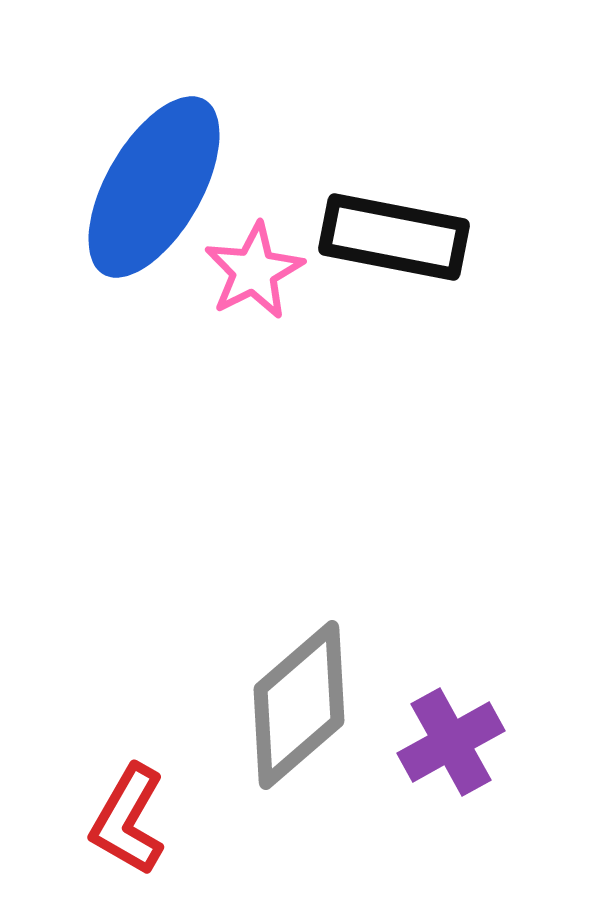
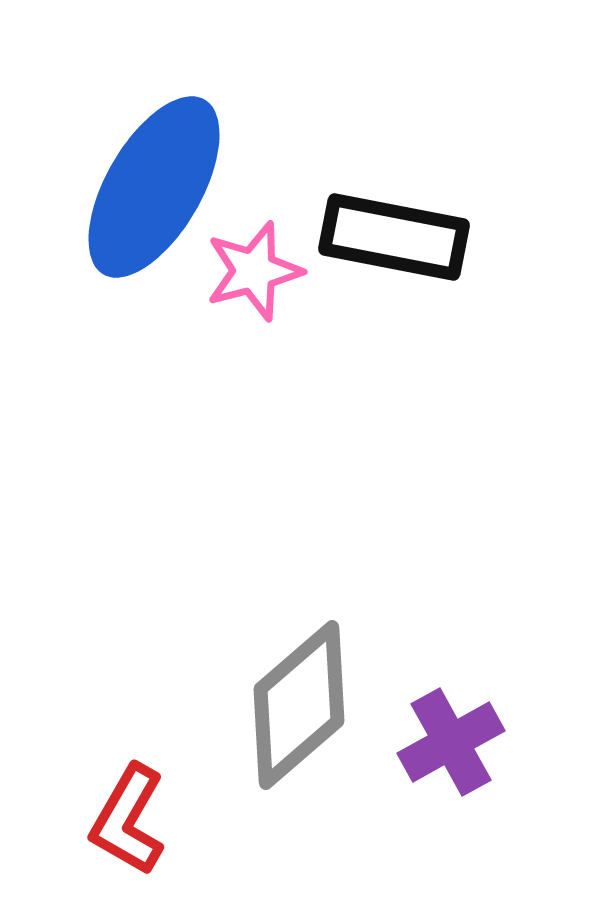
pink star: rotated 12 degrees clockwise
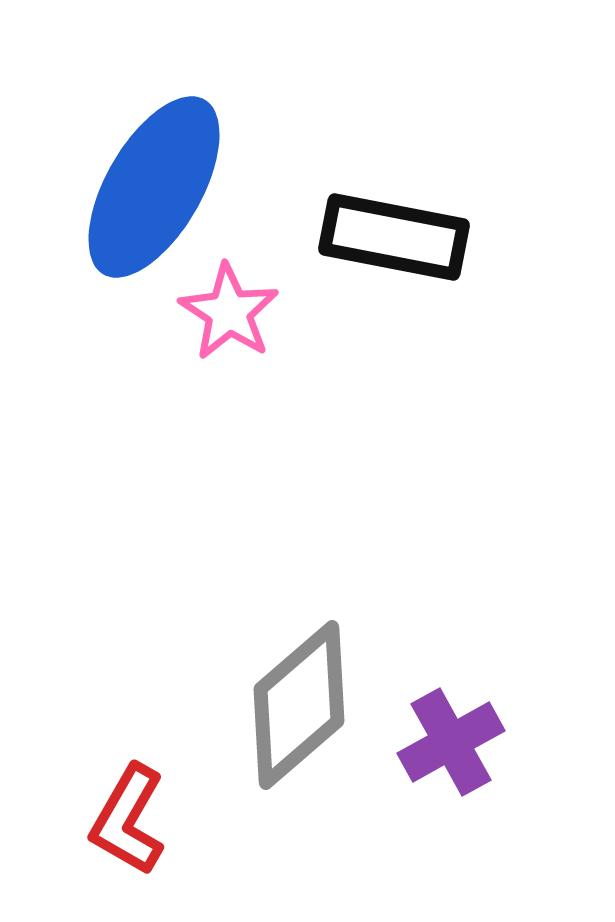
pink star: moved 25 px left, 41 px down; rotated 24 degrees counterclockwise
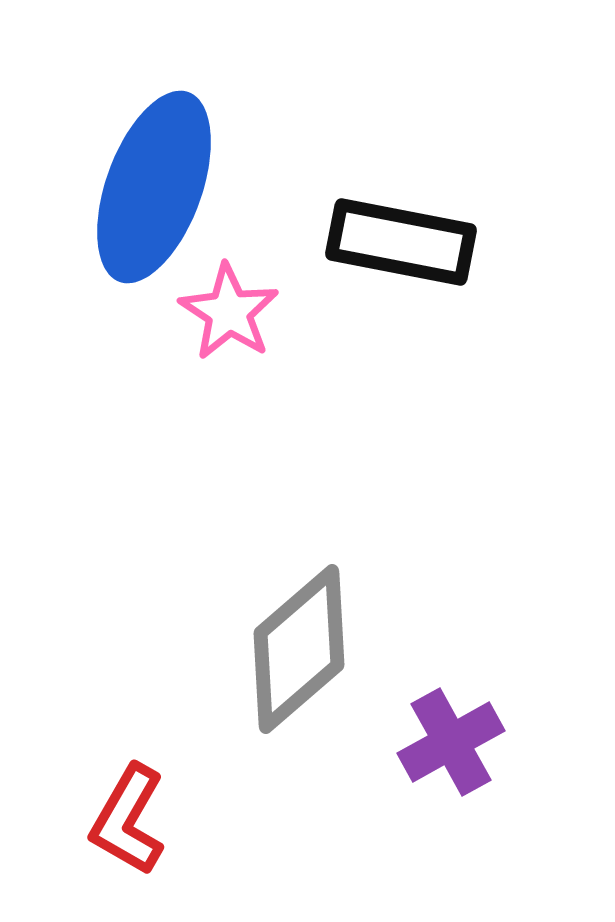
blue ellipse: rotated 10 degrees counterclockwise
black rectangle: moved 7 px right, 5 px down
gray diamond: moved 56 px up
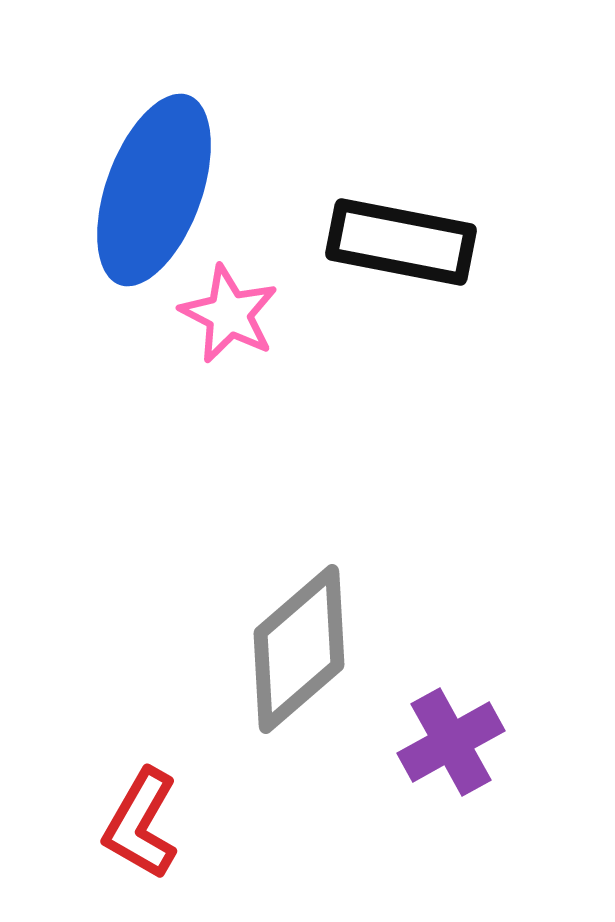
blue ellipse: moved 3 px down
pink star: moved 2 px down; rotated 6 degrees counterclockwise
red L-shape: moved 13 px right, 4 px down
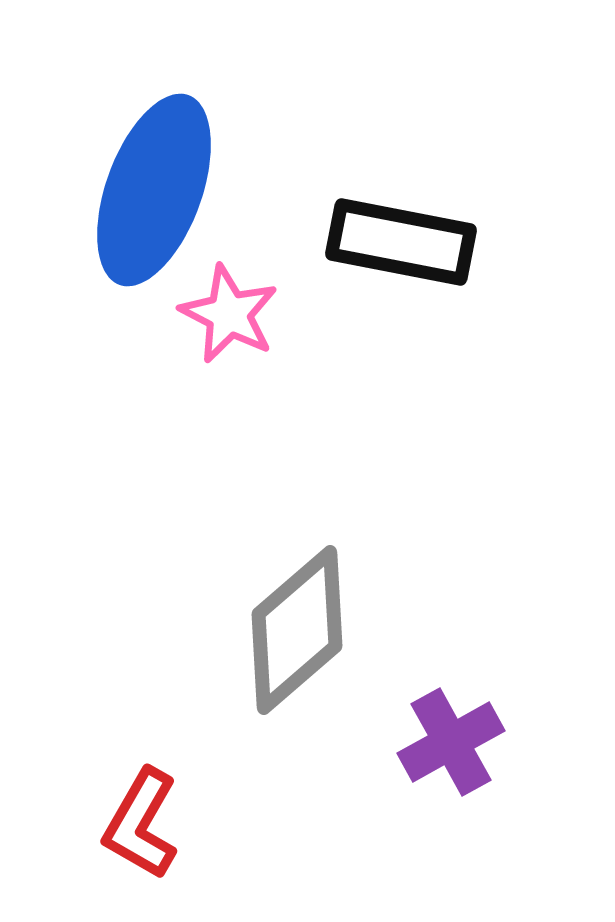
gray diamond: moved 2 px left, 19 px up
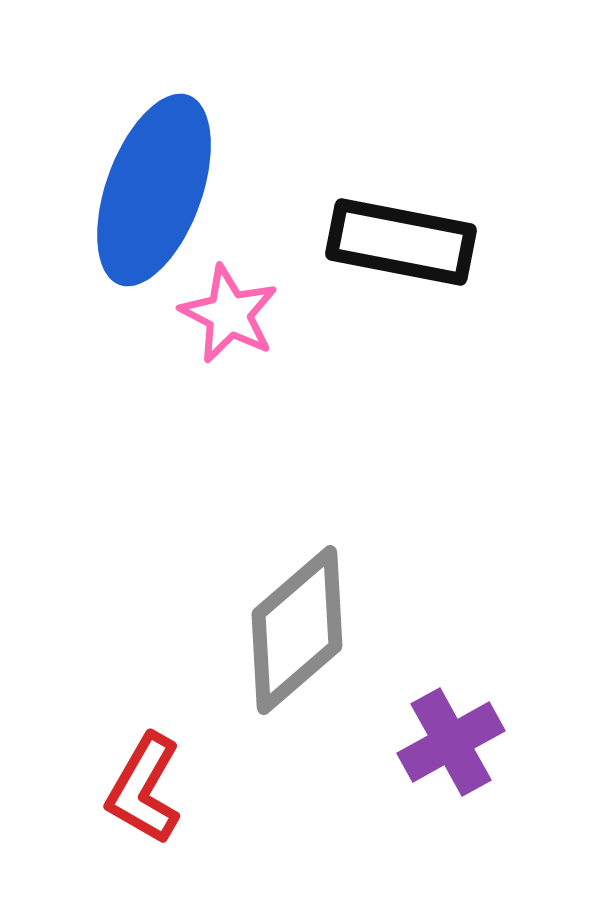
red L-shape: moved 3 px right, 35 px up
